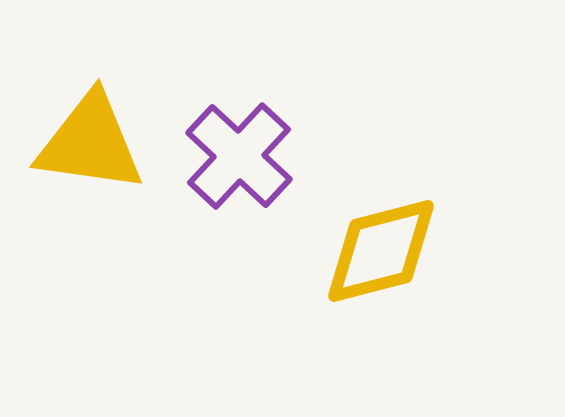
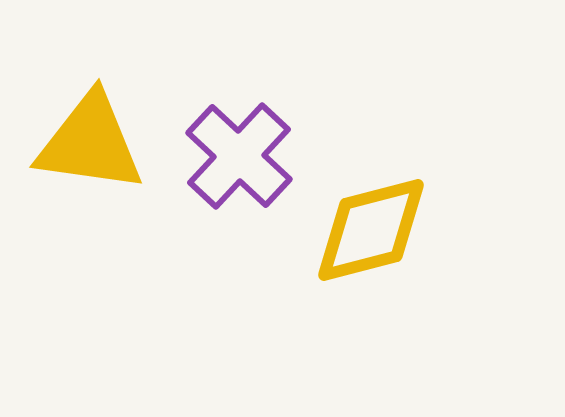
yellow diamond: moved 10 px left, 21 px up
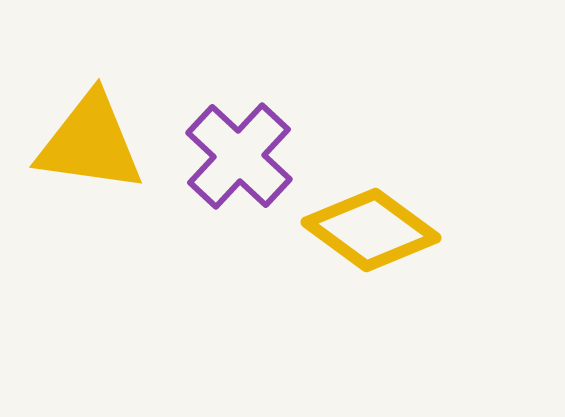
yellow diamond: rotated 51 degrees clockwise
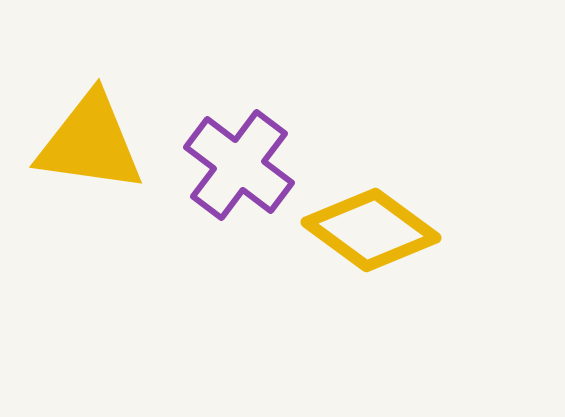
purple cross: moved 9 px down; rotated 6 degrees counterclockwise
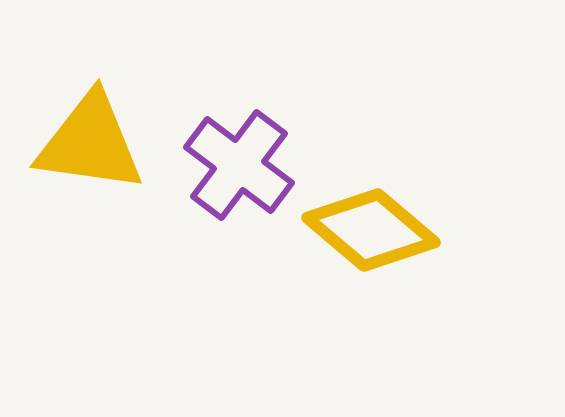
yellow diamond: rotated 4 degrees clockwise
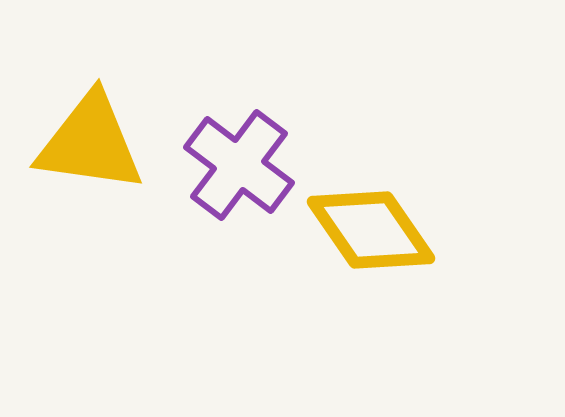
yellow diamond: rotated 15 degrees clockwise
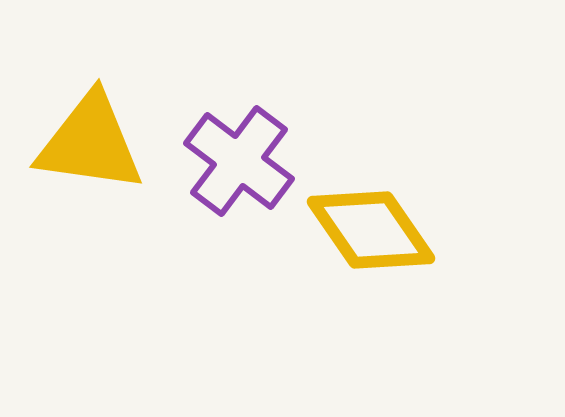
purple cross: moved 4 px up
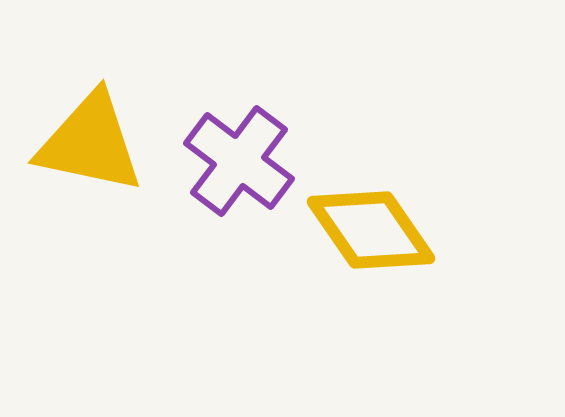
yellow triangle: rotated 4 degrees clockwise
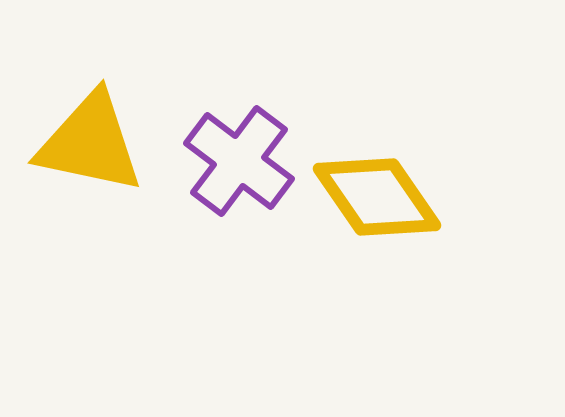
yellow diamond: moved 6 px right, 33 px up
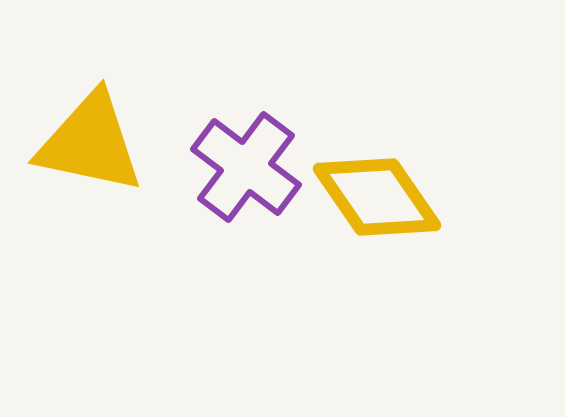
purple cross: moved 7 px right, 6 px down
